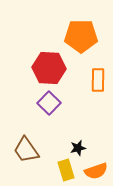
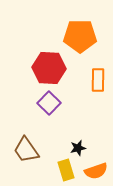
orange pentagon: moved 1 px left
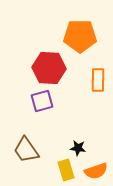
purple square: moved 7 px left, 2 px up; rotated 30 degrees clockwise
black star: rotated 21 degrees clockwise
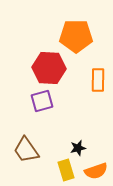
orange pentagon: moved 4 px left
black star: rotated 21 degrees counterclockwise
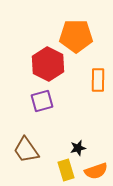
red hexagon: moved 1 px left, 4 px up; rotated 24 degrees clockwise
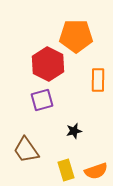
purple square: moved 1 px up
black star: moved 4 px left, 17 px up
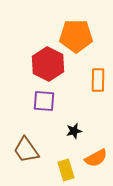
purple square: moved 2 px right, 1 px down; rotated 20 degrees clockwise
orange semicircle: moved 13 px up; rotated 10 degrees counterclockwise
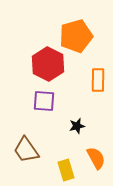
orange pentagon: rotated 16 degrees counterclockwise
black star: moved 3 px right, 5 px up
orange semicircle: rotated 90 degrees counterclockwise
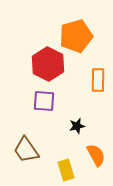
orange semicircle: moved 3 px up
